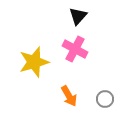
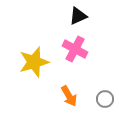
black triangle: rotated 24 degrees clockwise
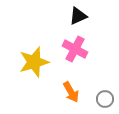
orange arrow: moved 2 px right, 4 px up
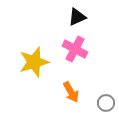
black triangle: moved 1 px left, 1 px down
gray circle: moved 1 px right, 4 px down
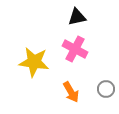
black triangle: rotated 12 degrees clockwise
yellow star: rotated 24 degrees clockwise
gray circle: moved 14 px up
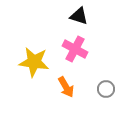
black triangle: moved 2 px right, 1 px up; rotated 30 degrees clockwise
orange arrow: moved 5 px left, 5 px up
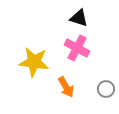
black triangle: moved 2 px down
pink cross: moved 2 px right, 1 px up
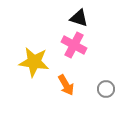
pink cross: moved 3 px left, 3 px up
orange arrow: moved 2 px up
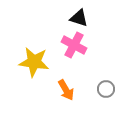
orange arrow: moved 5 px down
